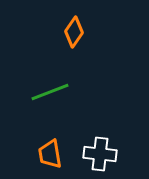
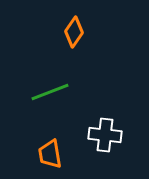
white cross: moved 5 px right, 19 px up
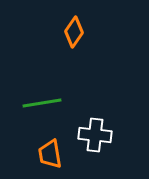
green line: moved 8 px left, 11 px down; rotated 12 degrees clockwise
white cross: moved 10 px left
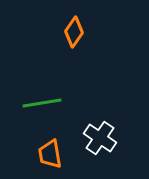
white cross: moved 5 px right, 3 px down; rotated 28 degrees clockwise
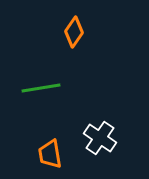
green line: moved 1 px left, 15 px up
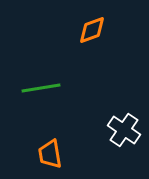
orange diamond: moved 18 px right, 2 px up; rotated 36 degrees clockwise
white cross: moved 24 px right, 8 px up
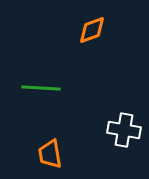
green line: rotated 12 degrees clockwise
white cross: rotated 24 degrees counterclockwise
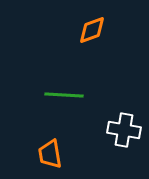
green line: moved 23 px right, 7 px down
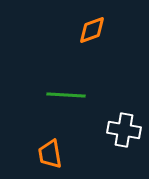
green line: moved 2 px right
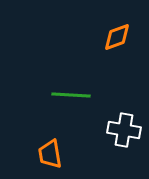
orange diamond: moved 25 px right, 7 px down
green line: moved 5 px right
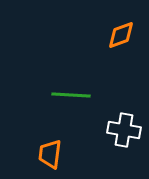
orange diamond: moved 4 px right, 2 px up
orange trapezoid: rotated 16 degrees clockwise
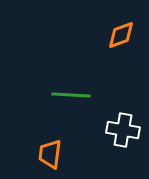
white cross: moved 1 px left
